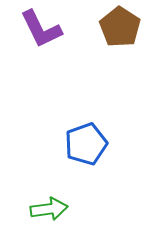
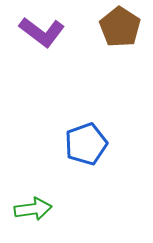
purple L-shape: moved 1 px right, 3 px down; rotated 27 degrees counterclockwise
green arrow: moved 16 px left
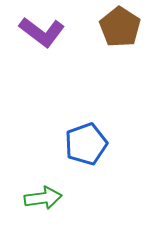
green arrow: moved 10 px right, 11 px up
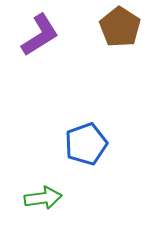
purple L-shape: moved 2 px left, 3 px down; rotated 69 degrees counterclockwise
